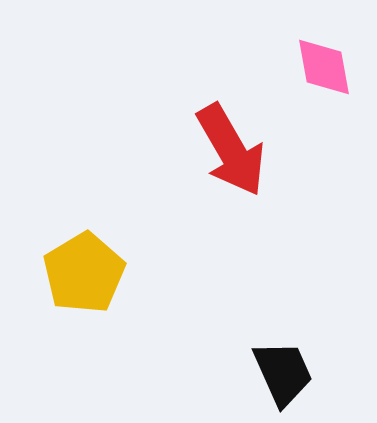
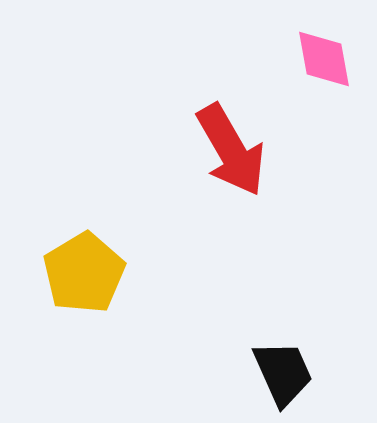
pink diamond: moved 8 px up
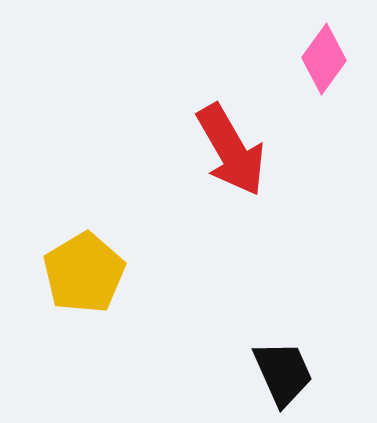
pink diamond: rotated 46 degrees clockwise
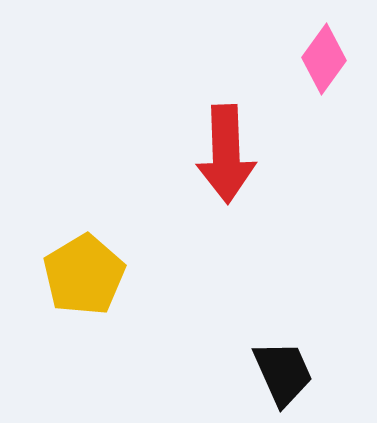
red arrow: moved 5 px left, 4 px down; rotated 28 degrees clockwise
yellow pentagon: moved 2 px down
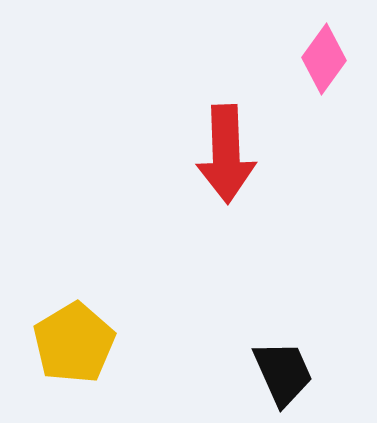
yellow pentagon: moved 10 px left, 68 px down
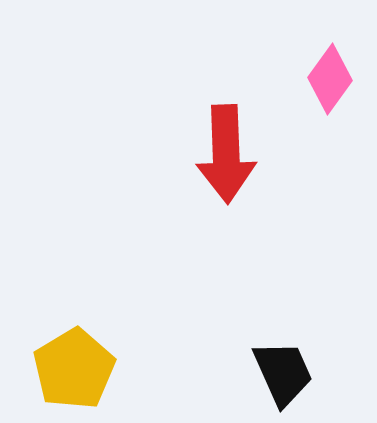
pink diamond: moved 6 px right, 20 px down
yellow pentagon: moved 26 px down
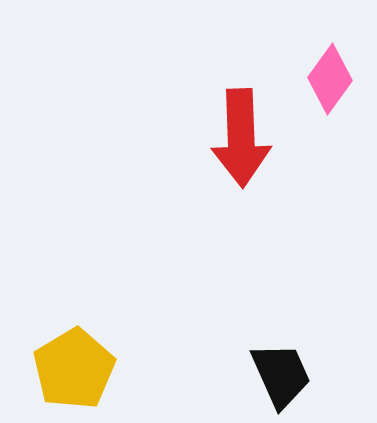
red arrow: moved 15 px right, 16 px up
black trapezoid: moved 2 px left, 2 px down
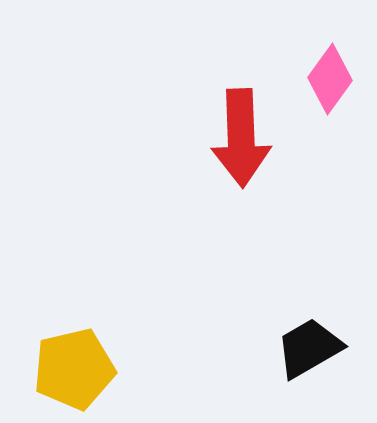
yellow pentagon: rotated 18 degrees clockwise
black trapezoid: moved 28 px right, 27 px up; rotated 96 degrees counterclockwise
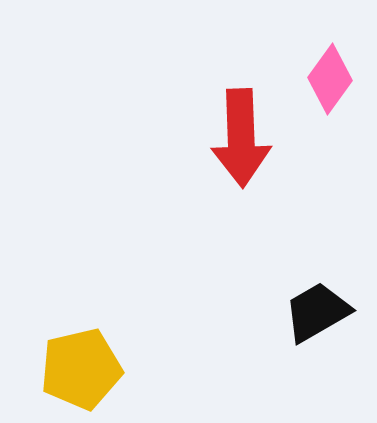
black trapezoid: moved 8 px right, 36 px up
yellow pentagon: moved 7 px right
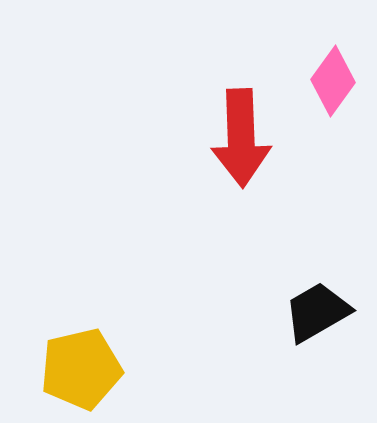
pink diamond: moved 3 px right, 2 px down
